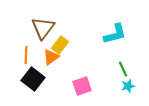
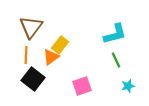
brown triangle: moved 12 px left, 1 px up
green line: moved 7 px left, 9 px up
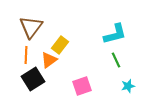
orange triangle: moved 2 px left, 3 px down
black square: rotated 20 degrees clockwise
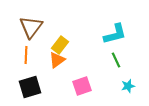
orange triangle: moved 8 px right
black square: moved 3 px left, 8 px down; rotated 15 degrees clockwise
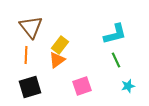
brown triangle: rotated 15 degrees counterclockwise
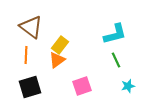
brown triangle: rotated 15 degrees counterclockwise
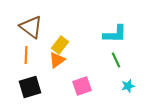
cyan L-shape: rotated 15 degrees clockwise
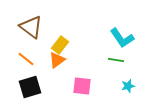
cyan L-shape: moved 7 px right, 4 px down; rotated 55 degrees clockwise
orange line: moved 4 px down; rotated 54 degrees counterclockwise
green line: rotated 56 degrees counterclockwise
pink square: rotated 24 degrees clockwise
